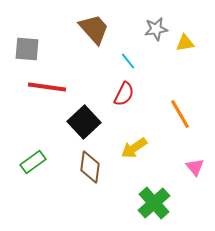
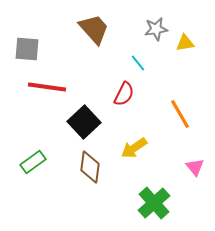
cyan line: moved 10 px right, 2 px down
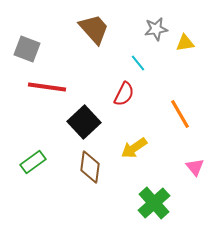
gray square: rotated 16 degrees clockwise
